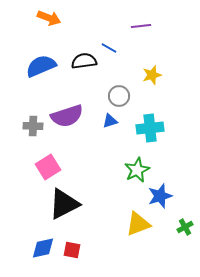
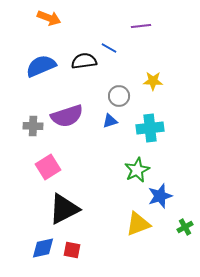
yellow star: moved 1 px right, 6 px down; rotated 18 degrees clockwise
black triangle: moved 5 px down
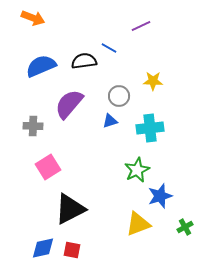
orange arrow: moved 16 px left
purple line: rotated 18 degrees counterclockwise
purple semicircle: moved 2 px right, 12 px up; rotated 148 degrees clockwise
black triangle: moved 6 px right
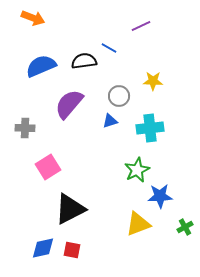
gray cross: moved 8 px left, 2 px down
blue star: rotated 15 degrees clockwise
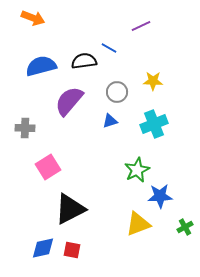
blue semicircle: rotated 8 degrees clockwise
gray circle: moved 2 px left, 4 px up
purple semicircle: moved 3 px up
cyan cross: moved 4 px right, 4 px up; rotated 16 degrees counterclockwise
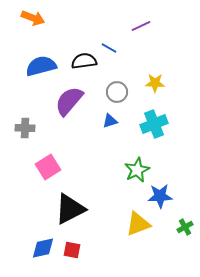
yellow star: moved 2 px right, 2 px down
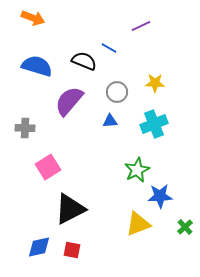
black semicircle: rotated 30 degrees clockwise
blue semicircle: moved 4 px left; rotated 32 degrees clockwise
blue triangle: rotated 14 degrees clockwise
green cross: rotated 14 degrees counterclockwise
blue diamond: moved 4 px left, 1 px up
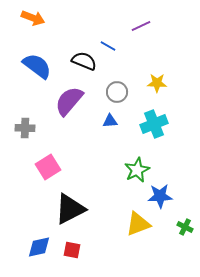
blue line: moved 1 px left, 2 px up
blue semicircle: rotated 20 degrees clockwise
yellow star: moved 2 px right
green cross: rotated 21 degrees counterclockwise
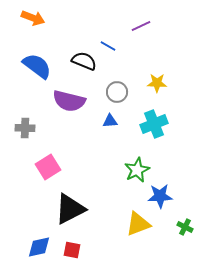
purple semicircle: rotated 116 degrees counterclockwise
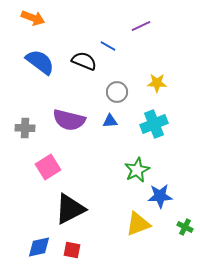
blue semicircle: moved 3 px right, 4 px up
purple semicircle: moved 19 px down
